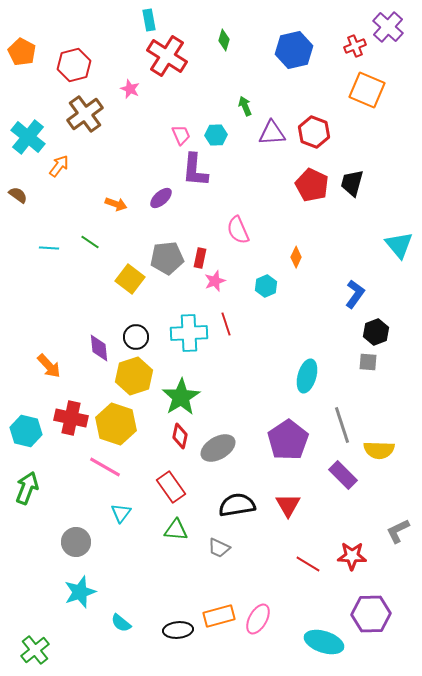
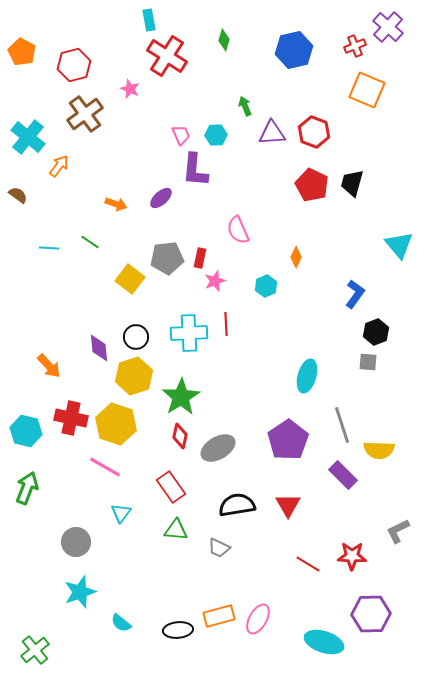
red line at (226, 324): rotated 15 degrees clockwise
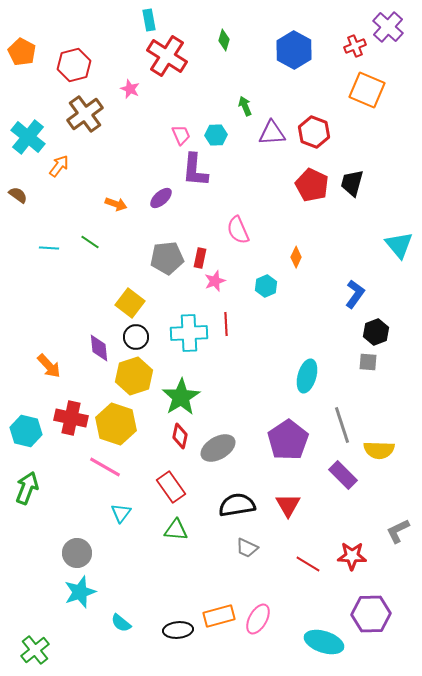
blue hexagon at (294, 50): rotated 18 degrees counterclockwise
yellow square at (130, 279): moved 24 px down
gray circle at (76, 542): moved 1 px right, 11 px down
gray trapezoid at (219, 548): moved 28 px right
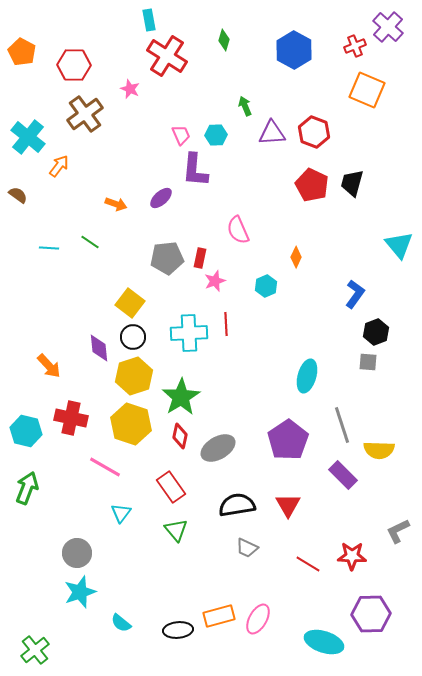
red hexagon at (74, 65): rotated 16 degrees clockwise
black circle at (136, 337): moved 3 px left
yellow hexagon at (116, 424): moved 15 px right
green triangle at (176, 530): rotated 45 degrees clockwise
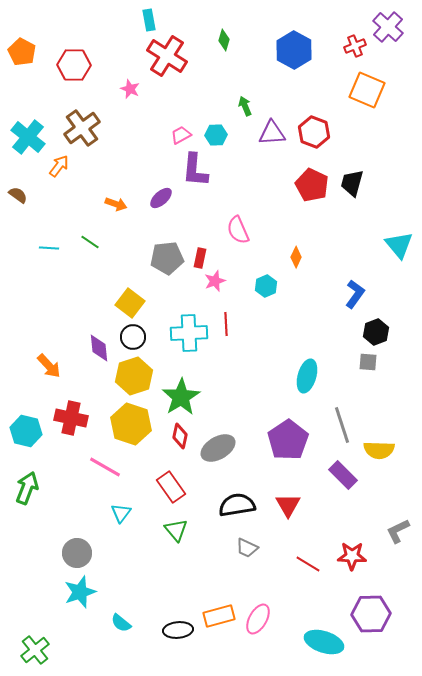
brown cross at (85, 114): moved 3 px left, 14 px down
pink trapezoid at (181, 135): rotated 95 degrees counterclockwise
